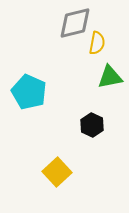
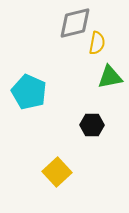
black hexagon: rotated 25 degrees counterclockwise
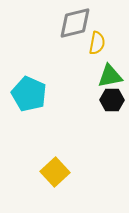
green triangle: moved 1 px up
cyan pentagon: moved 2 px down
black hexagon: moved 20 px right, 25 px up
yellow square: moved 2 px left
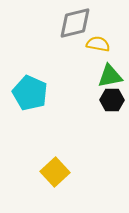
yellow semicircle: moved 1 px right, 1 px down; rotated 90 degrees counterclockwise
cyan pentagon: moved 1 px right, 1 px up
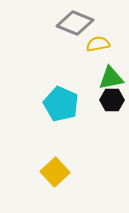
gray diamond: rotated 36 degrees clockwise
yellow semicircle: rotated 20 degrees counterclockwise
green triangle: moved 1 px right, 2 px down
cyan pentagon: moved 31 px right, 11 px down
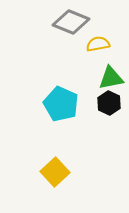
gray diamond: moved 4 px left, 1 px up
black hexagon: moved 3 px left, 3 px down; rotated 25 degrees clockwise
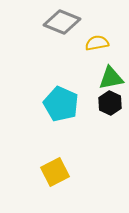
gray diamond: moved 9 px left
yellow semicircle: moved 1 px left, 1 px up
black hexagon: moved 1 px right
yellow square: rotated 16 degrees clockwise
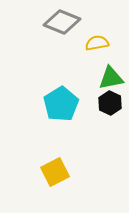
cyan pentagon: rotated 16 degrees clockwise
